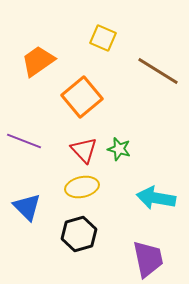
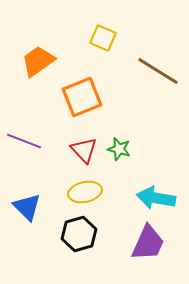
orange square: rotated 18 degrees clockwise
yellow ellipse: moved 3 px right, 5 px down
purple trapezoid: moved 16 px up; rotated 36 degrees clockwise
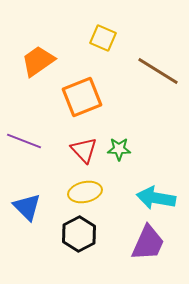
green star: rotated 15 degrees counterclockwise
black hexagon: rotated 12 degrees counterclockwise
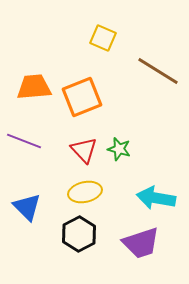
orange trapezoid: moved 4 px left, 26 px down; rotated 30 degrees clockwise
green star: rotated 15 degrees clockwise
purple trapezoid: moved 7 px left; rotated 48 degrees clockwise
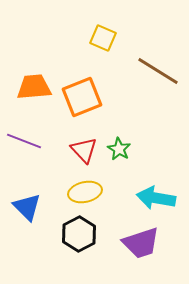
green star: rotated 15 degrees clockwise
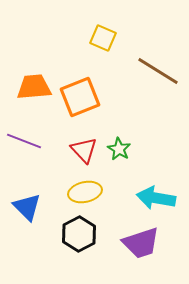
orange square: moved 2 px left
